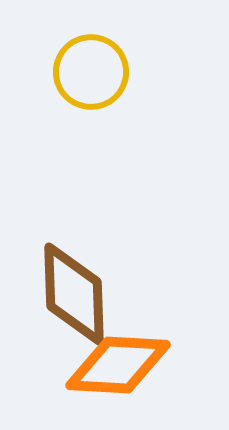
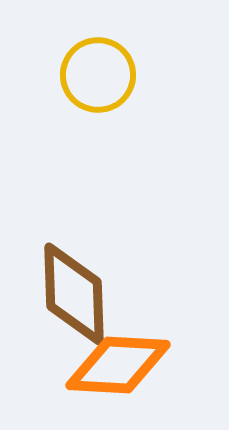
yellow circle: moved 7 px right, 3 px down
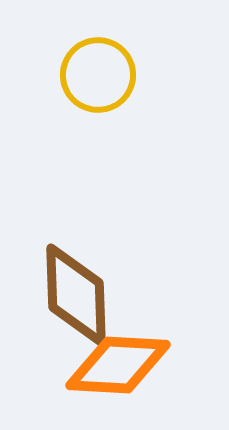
brown diamond: moved 2 px right, 1 px down
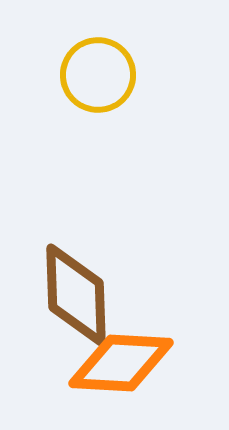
orange diamond: moved 3 px right, 2 px up
